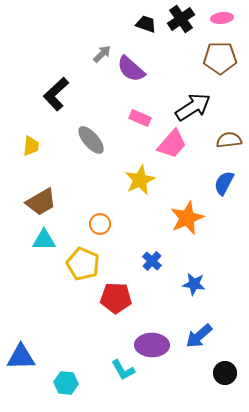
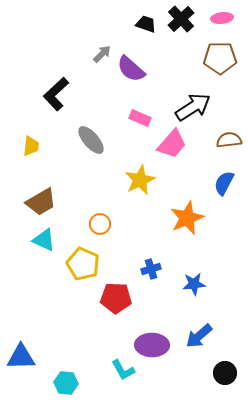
black cross: rotated 8 degrees counterclockwise
cyan triangle: rotated 25 degrees clockwise
blue cross: moved 1 px left, 8 px down; rotated 30 degrees clockwise
blue star: rotated 15 degrees counterclockwise
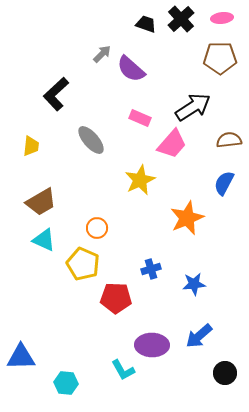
orange circle: moved 3 px left, 4 px down
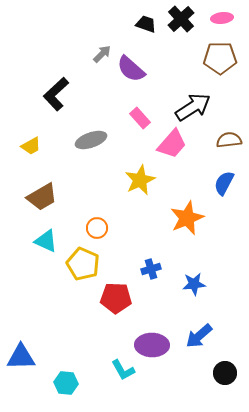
pink rectangle: rotated 25 degrees clockwise
gray ellipse: rotated 68 degrees counterclockwise
yellow trapezoid: rotated 55 degrees clockwise
brown trapezoid: moved 1 px right, 5 px up
cyan triangle: moved 2 px right, 1 px down
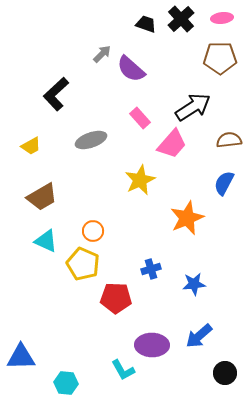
orange circle: moved 4 px left, 3 px down
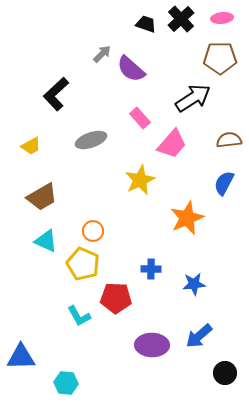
black arrow: moved 9 px up
blue cross: rotated 18 degrees clockwise
cyan L-shape: moved 44 px left, 54 px up
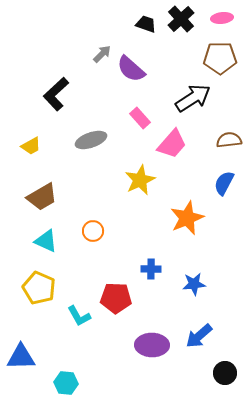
yellow pentagon: moved 44 px left, 24 px down
